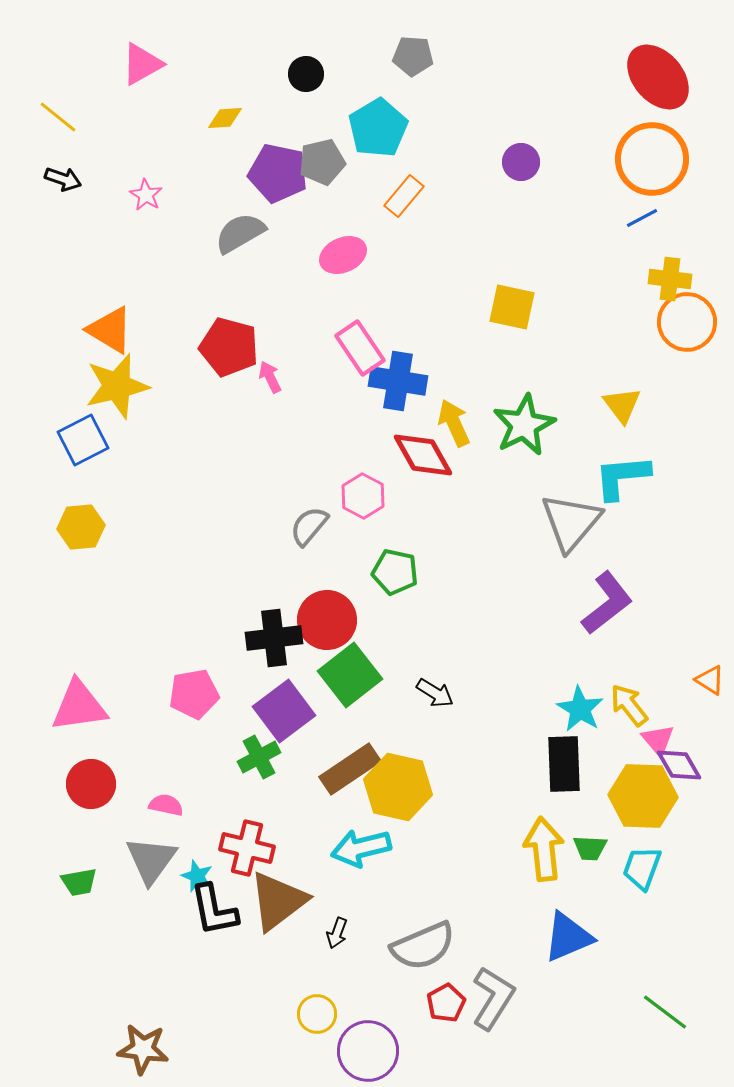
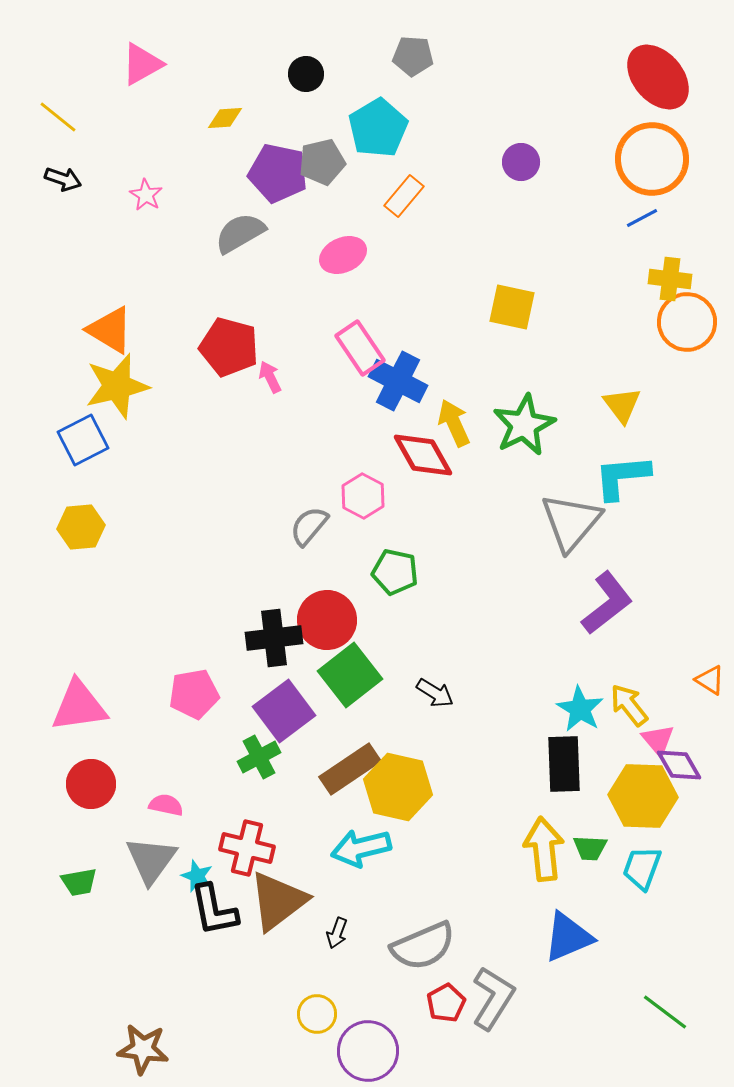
blue cross at (398, 381): rotated 18 degrees clockwise
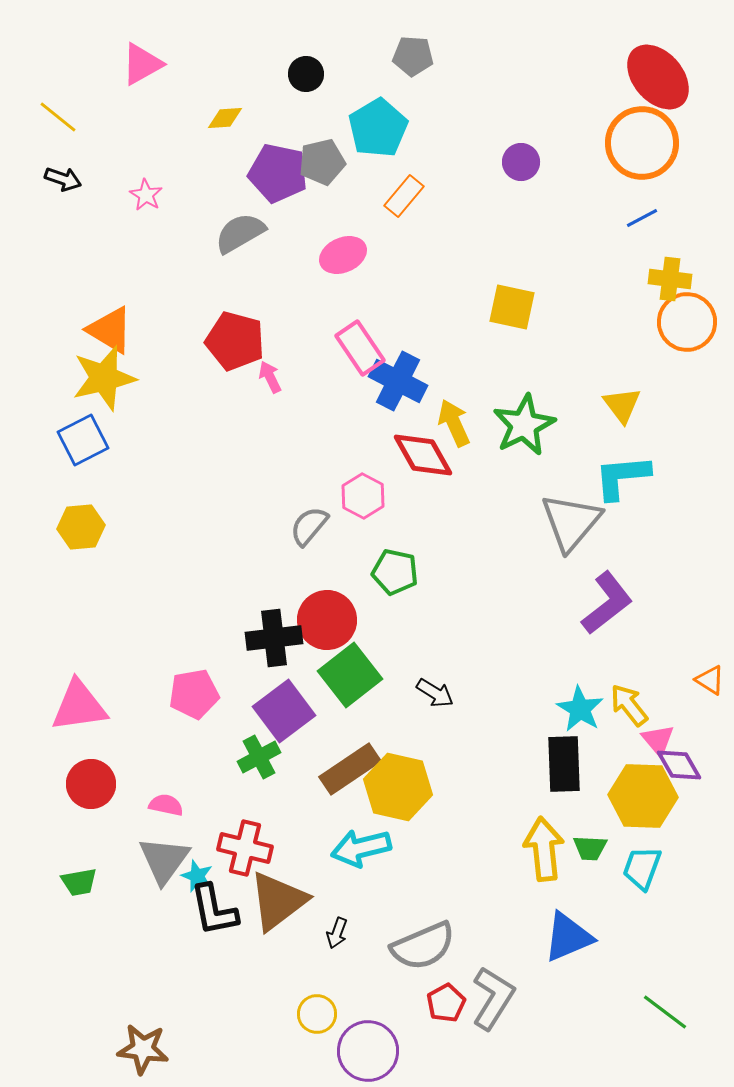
orange circle at (652, 159): moved 10 px left, 16 px up
red pentagon at (229, 347): moved 6 px right, 6 px up
yellow star at (117, 386): moved 13 px left, 8 px up
red cross at (247, 848): moved 2 px left
gray triangle at (151, 860): moved 13 px right
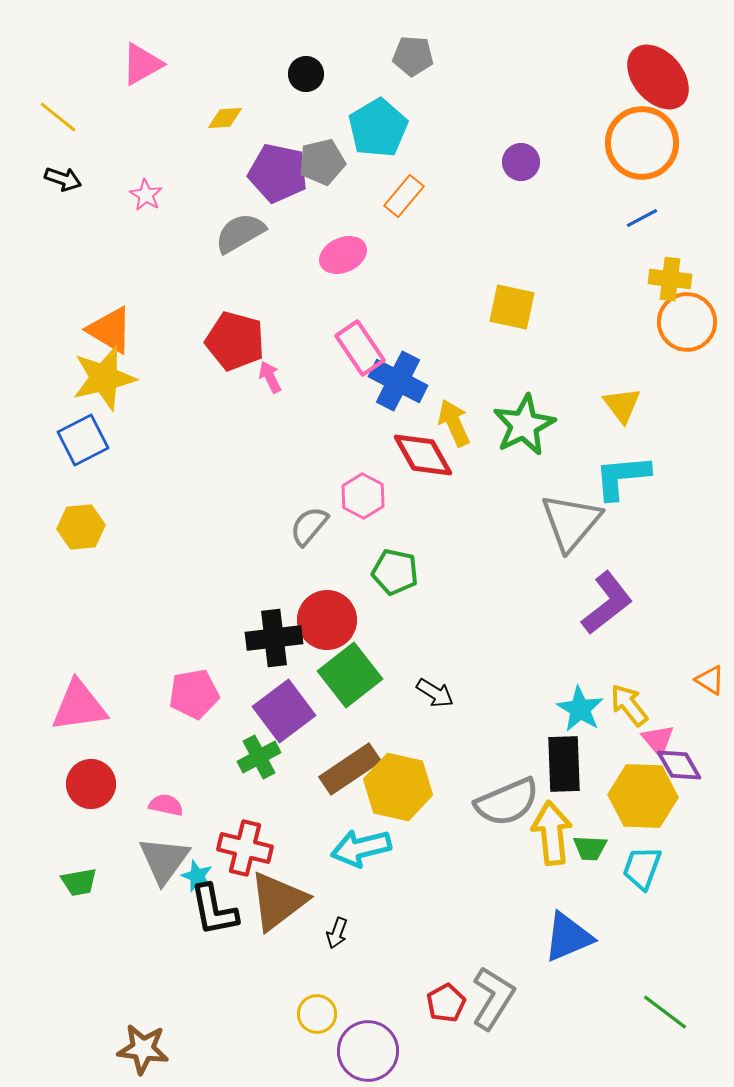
yellow arrow at (544, 849): moved 8 px right, 16 px up
gray semicircle at (423, 946): moved 84 px right, 144 px up
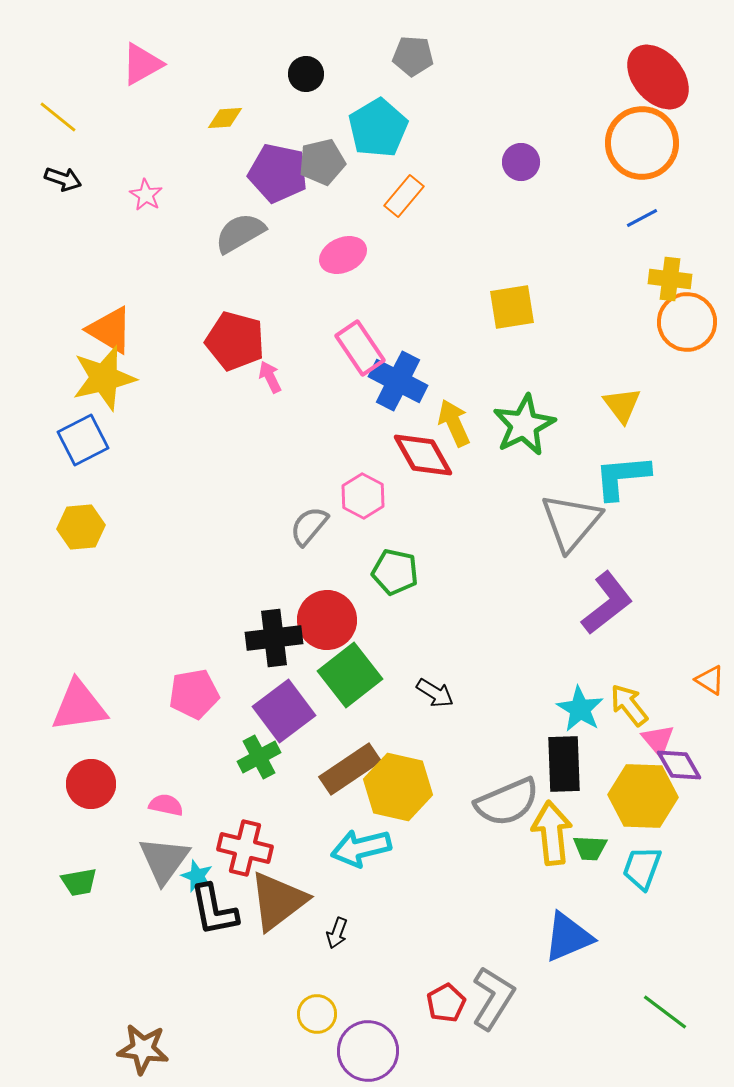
yellow square at (512, 307): rotated 21 degrees counterclockwise
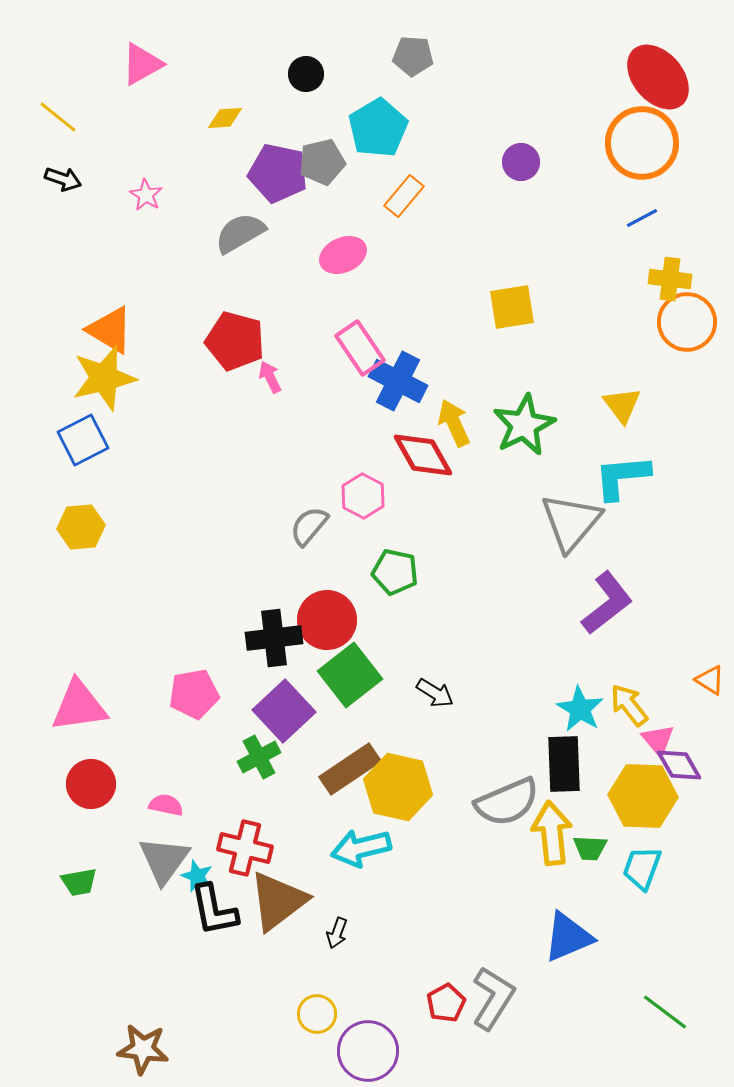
purple square at (284, 711): rotated 6 degrees counterclockwise
